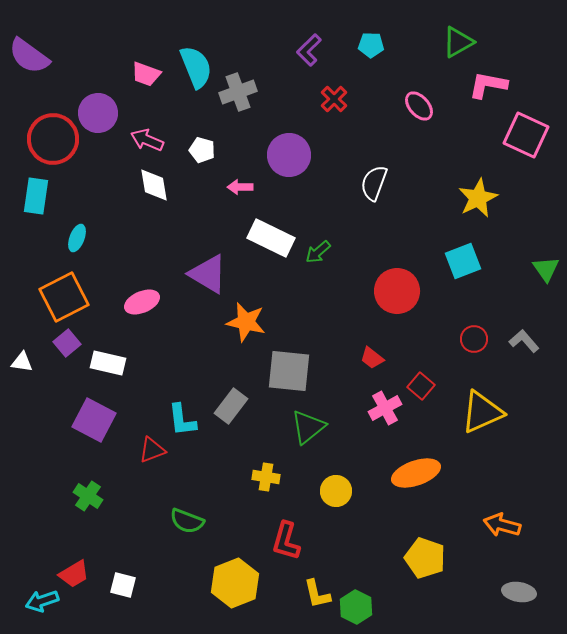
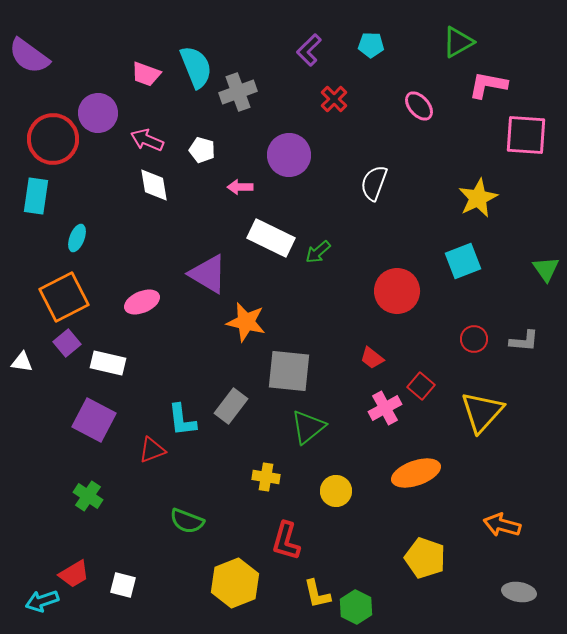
pink square at (526, 135): rotated 21 degrees counterclockwise
gray L-shape at (524, 341): rotated 136 degrees clockwise
yellow triangle at (482, 412): rotated 24 degrees counterclockwise
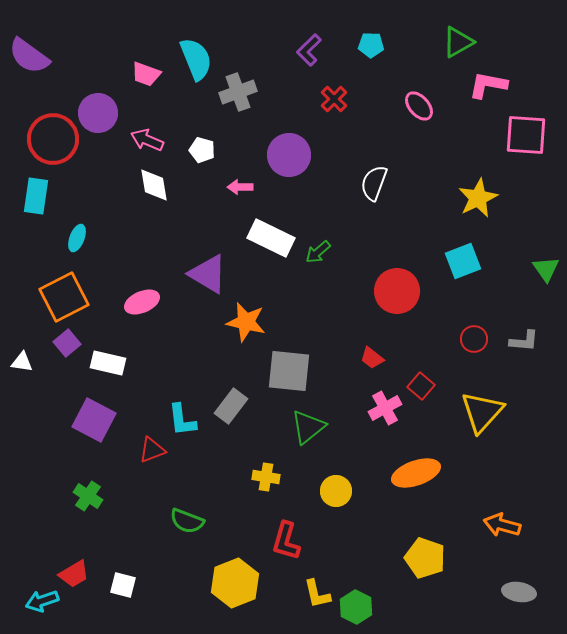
cyan semicircle at (196, 67): moved 8 px up
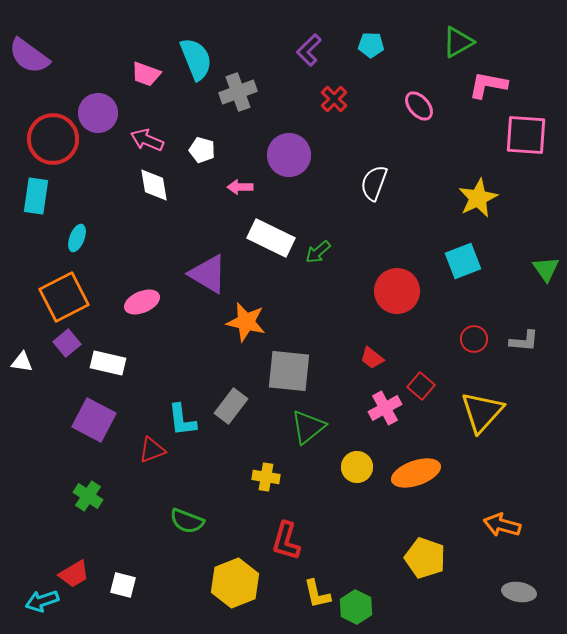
yellow circle at (336, 491): moved 21 px right, 24 px up
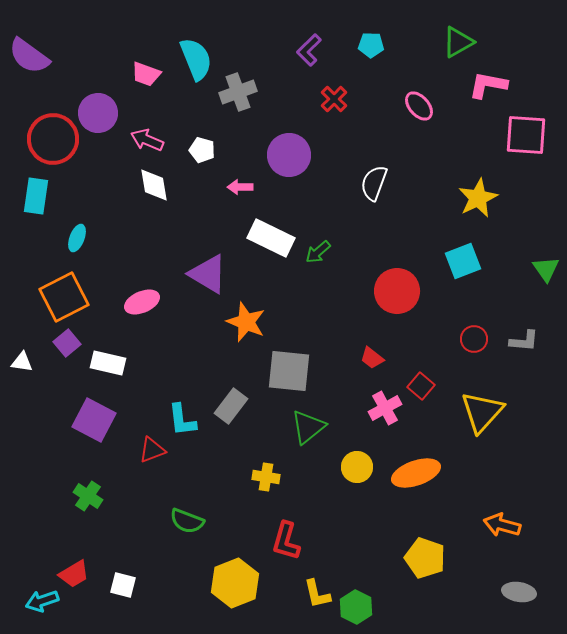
orange star at (246, 322): rotated 9 degrees clockwise
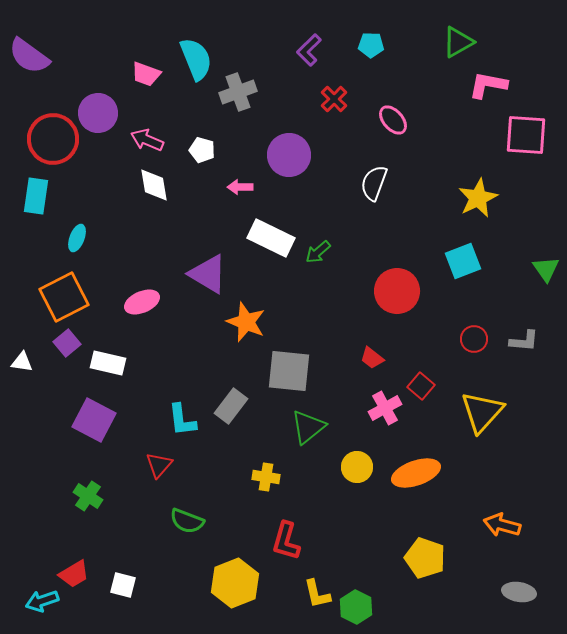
pink ellipse at (419, 106): moved 26 px left, 14 px down
red triangle at (152, 450): moved 7 px right, 15 px down; rotated 28 degrees counterclockwise
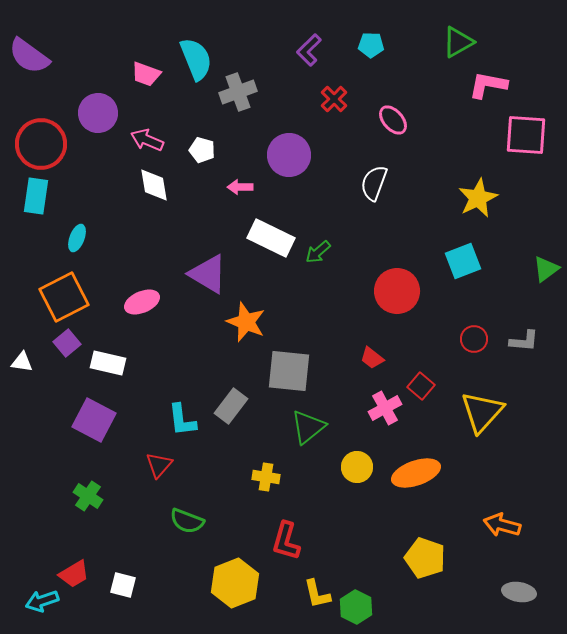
red circle at (53, 139): moved 12 px left, 5 px down
green triangle at (546, 269): rotated 28 degrees clockwise
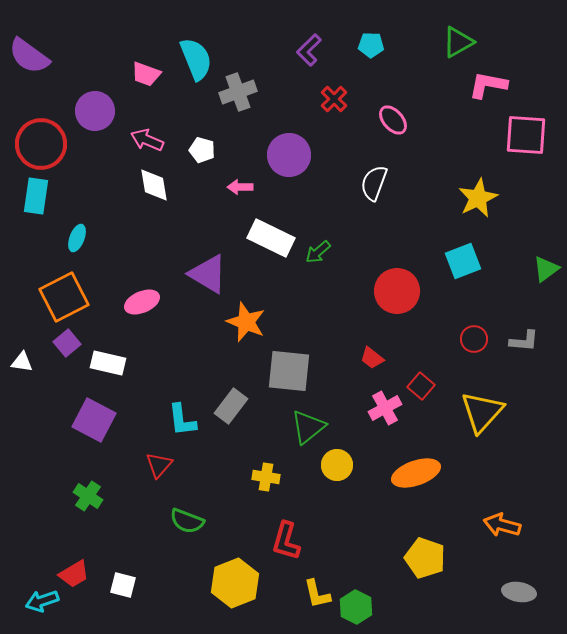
purple circle at (98, 113): moved 3 px left, 2 px up
yellow circle at (357, 467): moved 20 px left, 2 px up
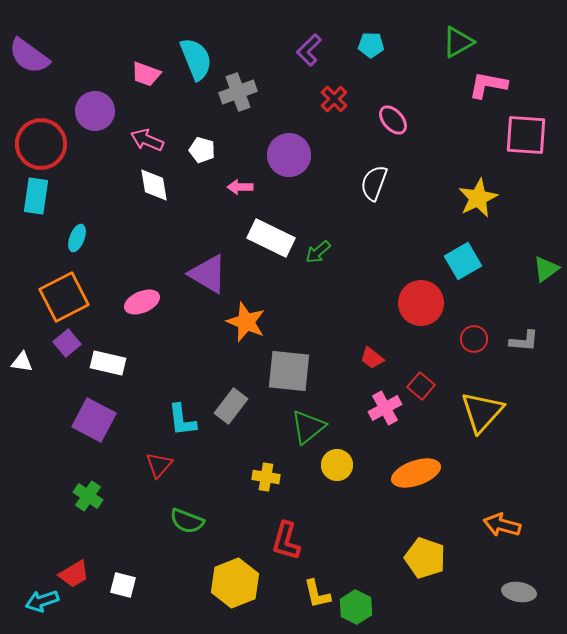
cyan square at (463, 261): rotated 9 degrees counterclockwise
red circle at (397, 291): moved 24 px right, 12 px down
